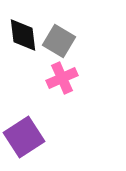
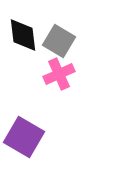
pink cross: moved 3 px left, 4 px up
purple square: rotated 27 degrees counterclockwise
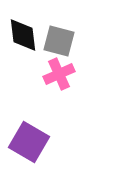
gray square: rotated 16 degrees counterclockwise
purple square: moved 5 px right, 5 px down
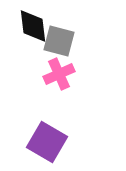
black diamond: moved 10 px right, 9 px up
purple square: moved 18 px right
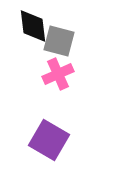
pink cross: moved 1 px left
purple square: moved 2 px right, 2 px up
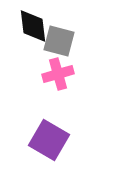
pink cross: rotated 8 degrees clockwise
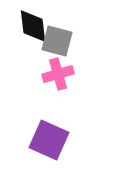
gray square: moved 2 px left
purple square: rotated 6 degrees counterclockwise
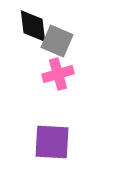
gray square: rotated 8 degrees clockwise
purple square: moved 3 px right, 2 px down; rotated 21 degrees counterclockwise
